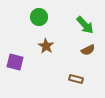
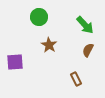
brown star: moved 3 px right, 1 px up
brown semicircle: rotated 144 degrees clockwise
purple square: rotated 18 degrees counterclockwise
brown rectangle: rotated 48 degrees clockwise
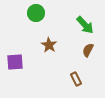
green circle: moved 3 px left, 4 px up
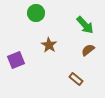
brown semicircle: rotated 24 degrees clockwise
purple square: moved 1 px right, 2 px up; rotated 18 degrees counterclockwise
brown rectangle: rotated 24 degrees counterclockwise
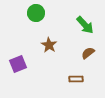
brown semicircle: moved 3 px down
purple square: moved 2 px right, 4 px down
brown rectangle: rotated 40 degrees counterclockwise
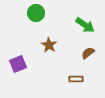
green arrow: rotated 12 degrees counterclockwise
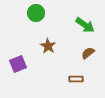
brown star: moved 1 px left, 1 px down
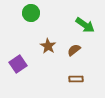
green circle: moved 5 px left
brown semicircle: moved 14 px left, 3 px up
purple square: rotated 12 degrees counterclockwise
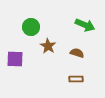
green circle: moved 14 px down
green arrow: rotated 12 degrees counterclockwise
brown semicircle: moved 3 px right, 3 px down; rotated 56 degrees clockwise
purple square: moved 3 px left, 5 px up; rotated 36 degrees clockwise
